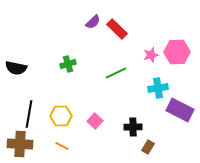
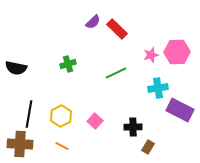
yellow hexagon: rotated 25 degrees counterclockwise
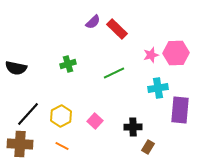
pink hexagon: moved 1 px left, 1 px down
green line: moved 2 px left
purple rectangle: rotated 68 degrees clockwise
black line: moved 1 px left; rotated 32 degrees clockwise
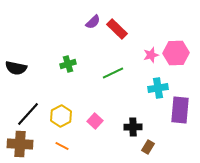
green line: moved 1 px left
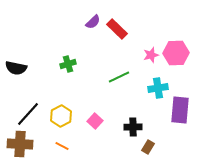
green line: moved 6 px right, 4 px down
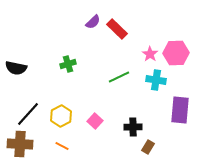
pink star: moved 1 px left, 1 px up; rotated 21 degrees counterclockwise
cyan cross: moved 2 px left, 8 px up; rotated 18 degrees clockwise
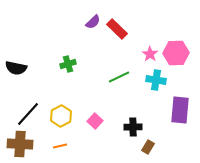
orange line: moved 2 px left; rotated 40 degrees counterclockwise
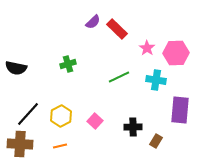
pink star: moved 3 px left, 6 px up
brown rectangle: moved 8 px right, 6 px up
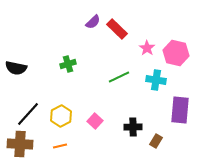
pink hexagon: rotated 15 degrees clockwise
